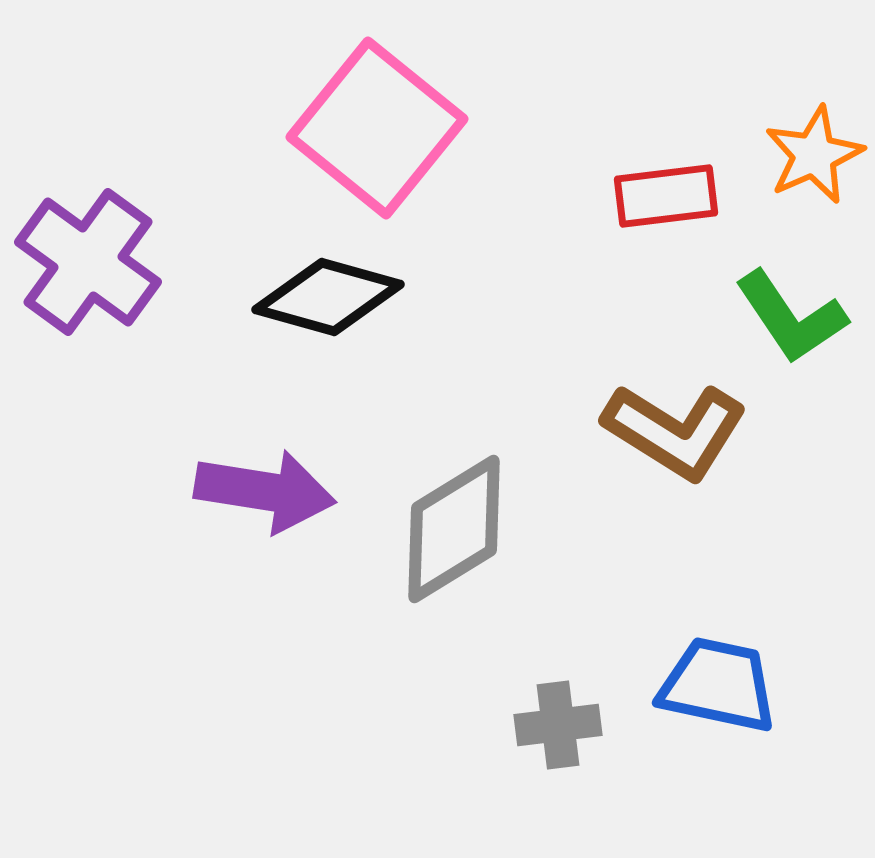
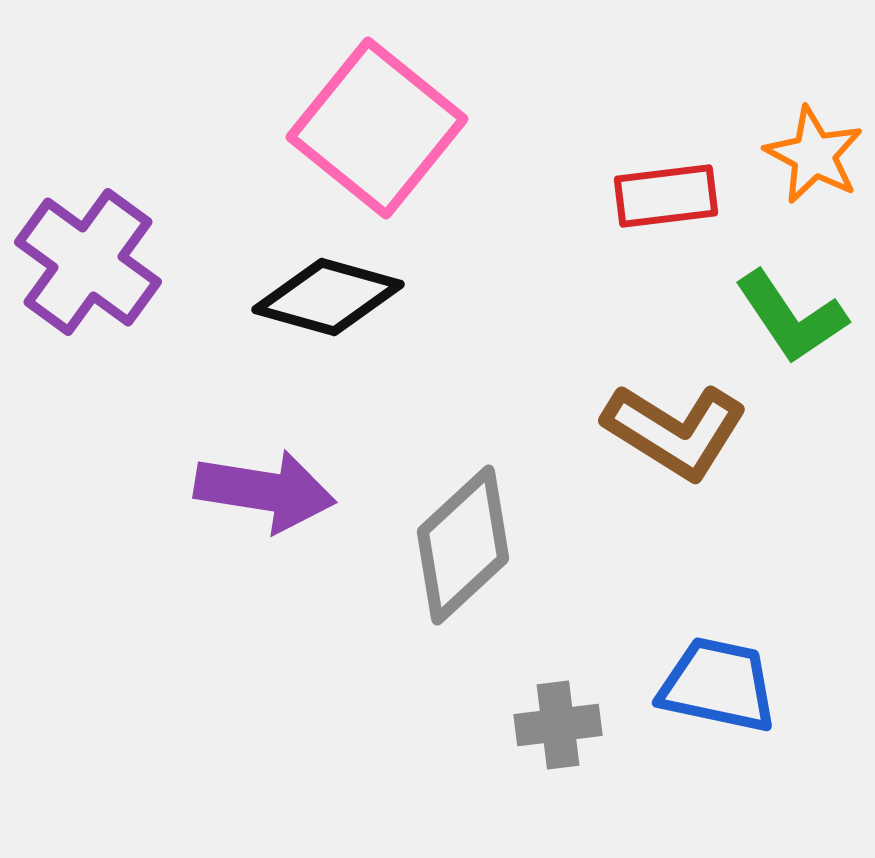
orange star: rotated 20 degrees counterclockwise
gray diamond: moved 9 px right, 16 px down; rotated 11 degrees counterclockwise
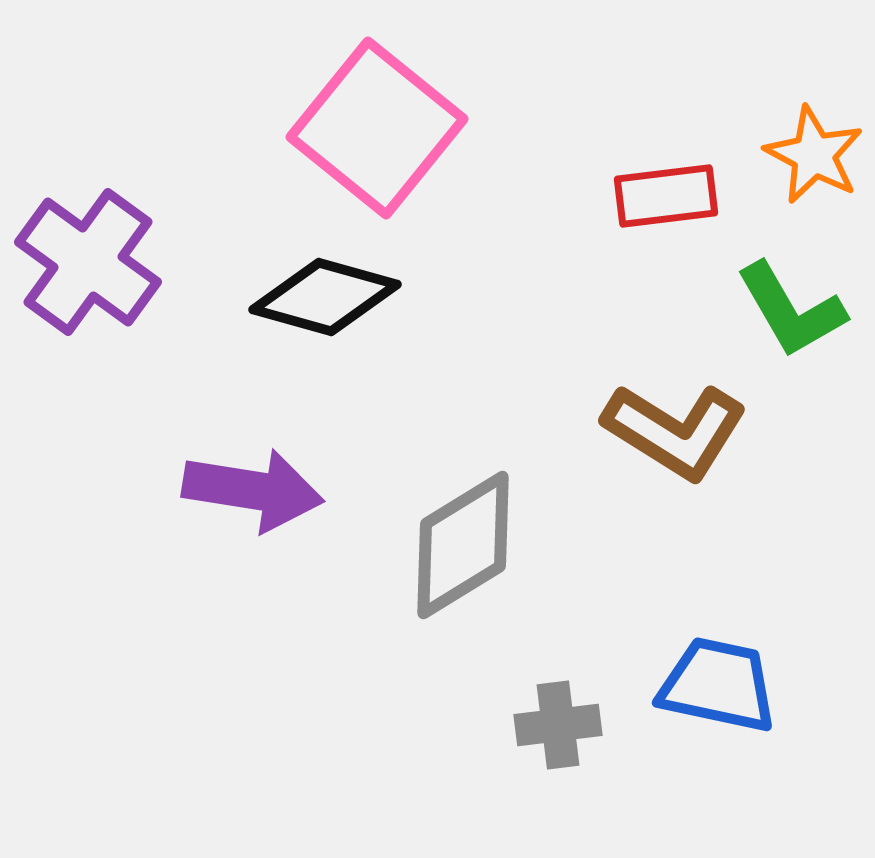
black diamond: moved 3 px left
green L-shape: moved 7 px up; rotated 4 degrees clockwise
purple arrow: moved 12 px left, 1 px up
gray diamond: rotated 11 degrees clockwise
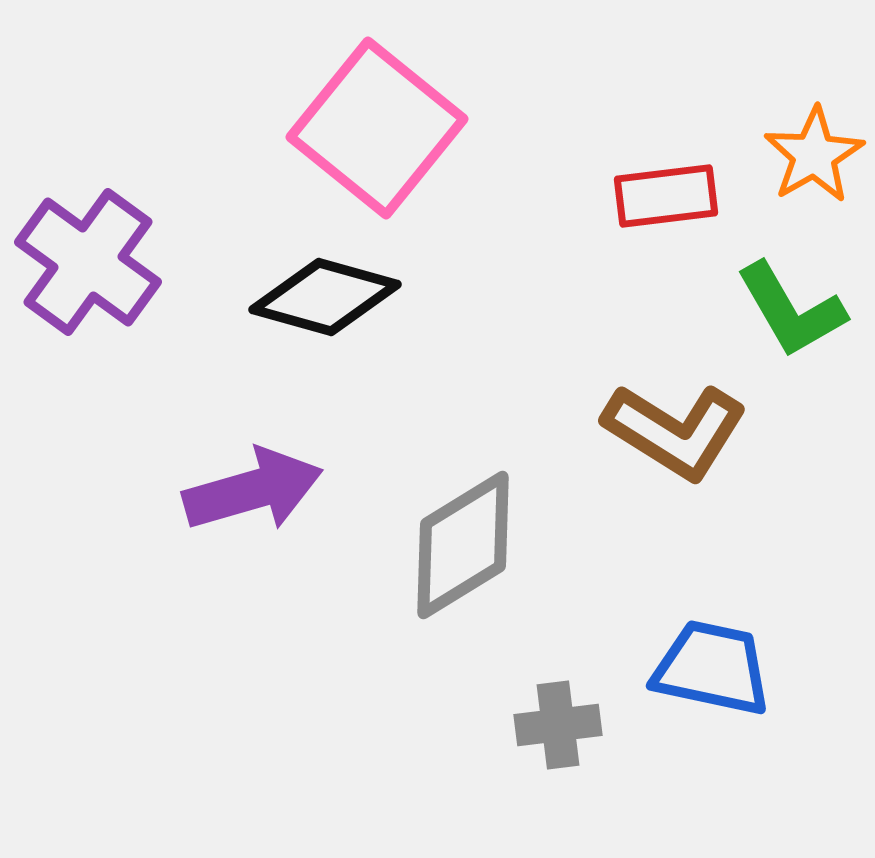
orange star: rotated 14 degrees clockwise
purple arrow: rotated 25 degrees counterclockwise
blue trapezoid: moved 6 px left, 17 px up
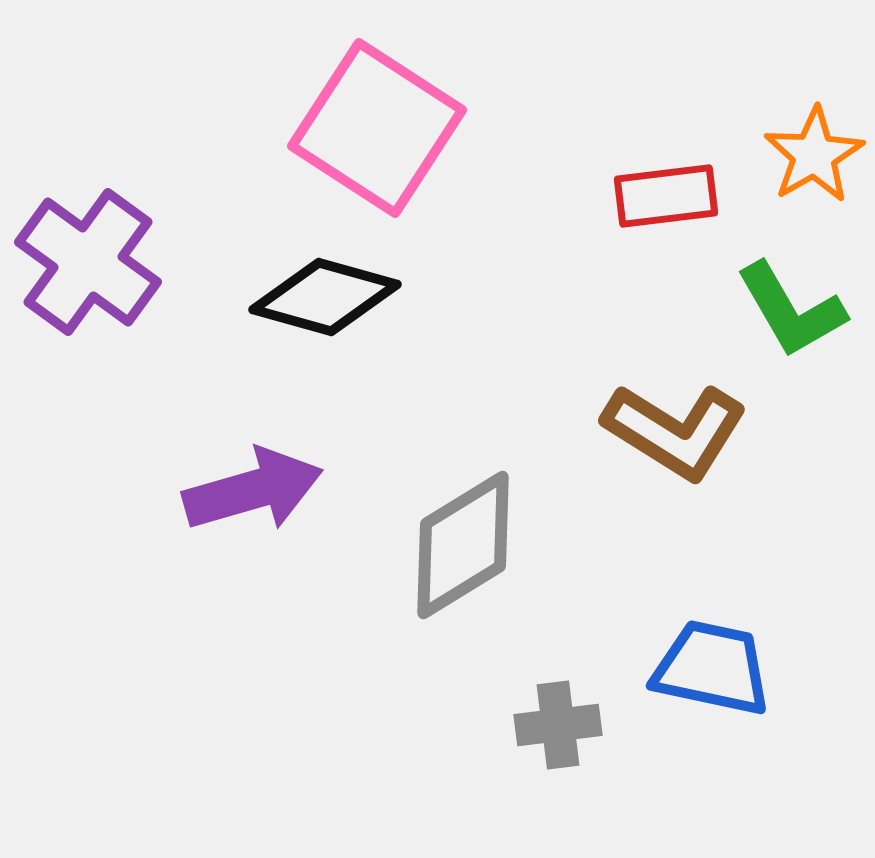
pink square: rotated 6 degrees counterclockwise
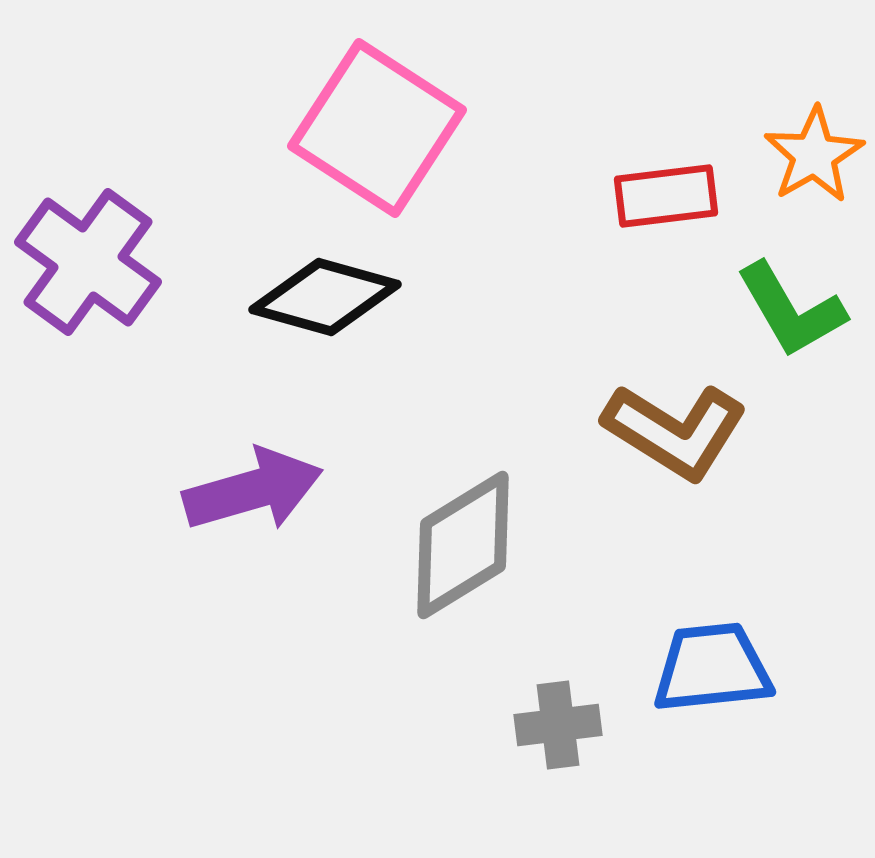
blue trapezoid: rotated 18 degrees counterclockwise
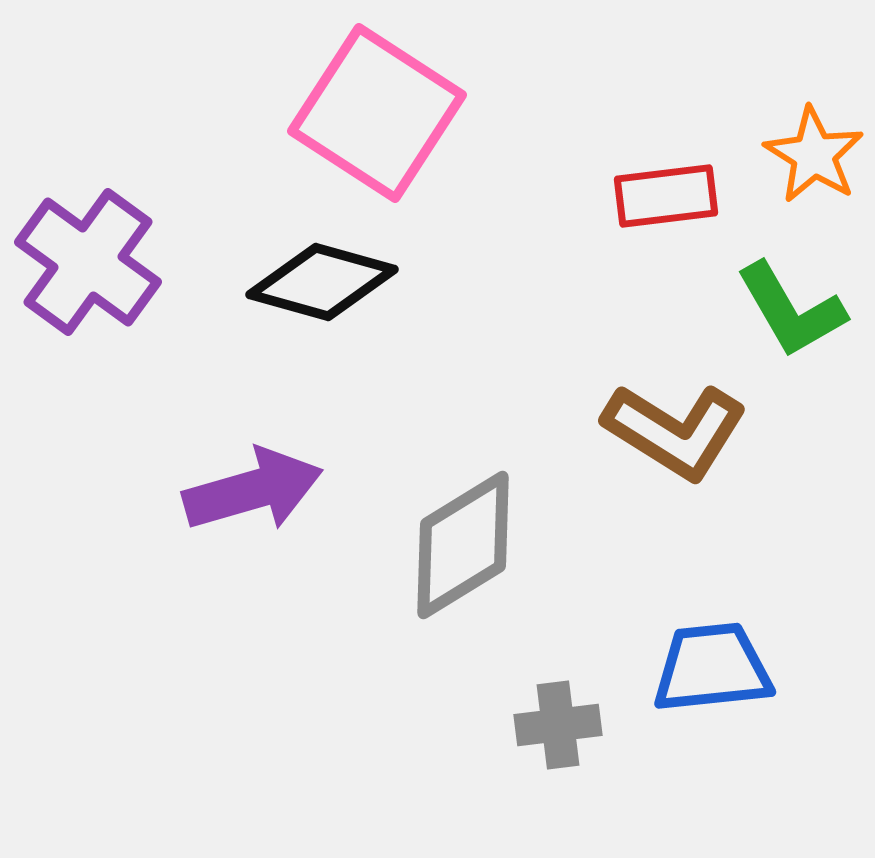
pink square: moved 15 px up
orange star: rotated 10 degrees counterclockwise
black diamond: moved 3 px left, 15 px up
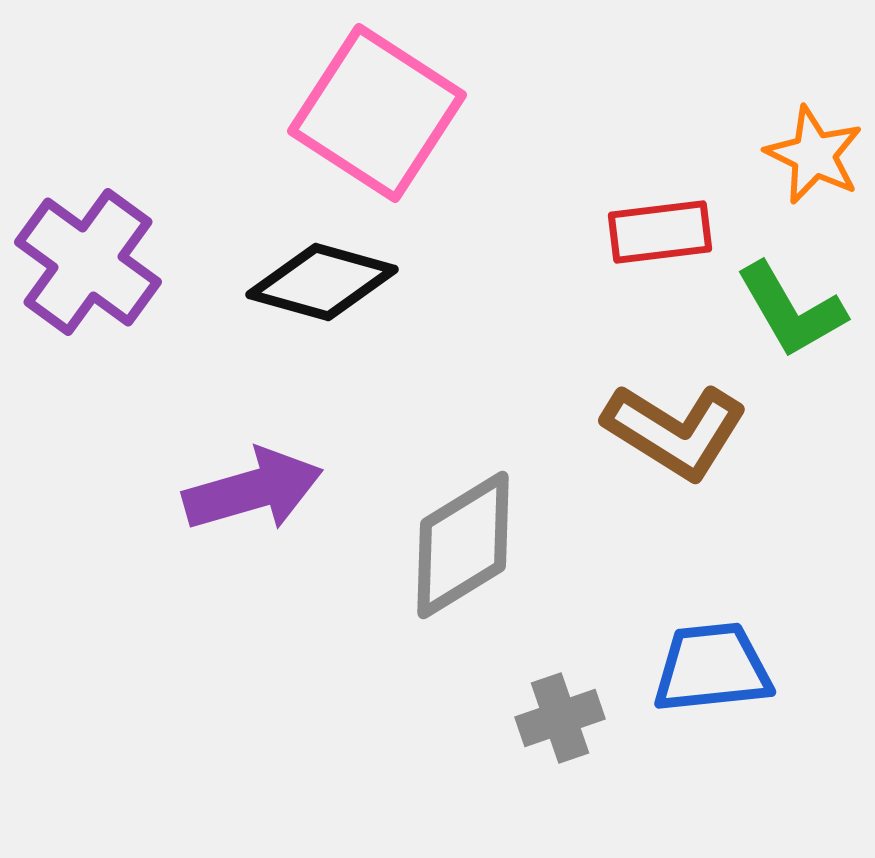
orange star: rotated 6 degrees counterclockwise
red rectangle: moved 6 px left, 36 px down
gray cross: moved 2 px right, 7 px up; rotated 12 degrees counterclockwise
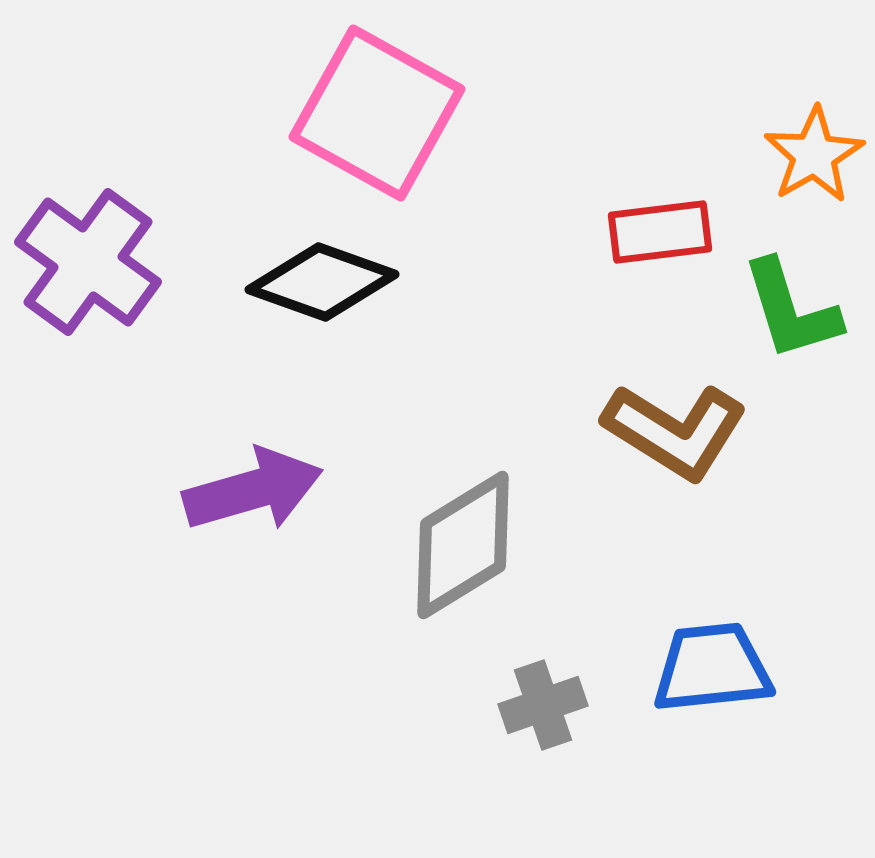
pink square: rotated 4 degrees counterclockwise
orange star: rotated 16 degrees clockwise
black diamond: rotated 4 degrees clockwise
green L-shape: rotated 13 degrees clockwise
gray cross: moved 17 px left, 13 px up
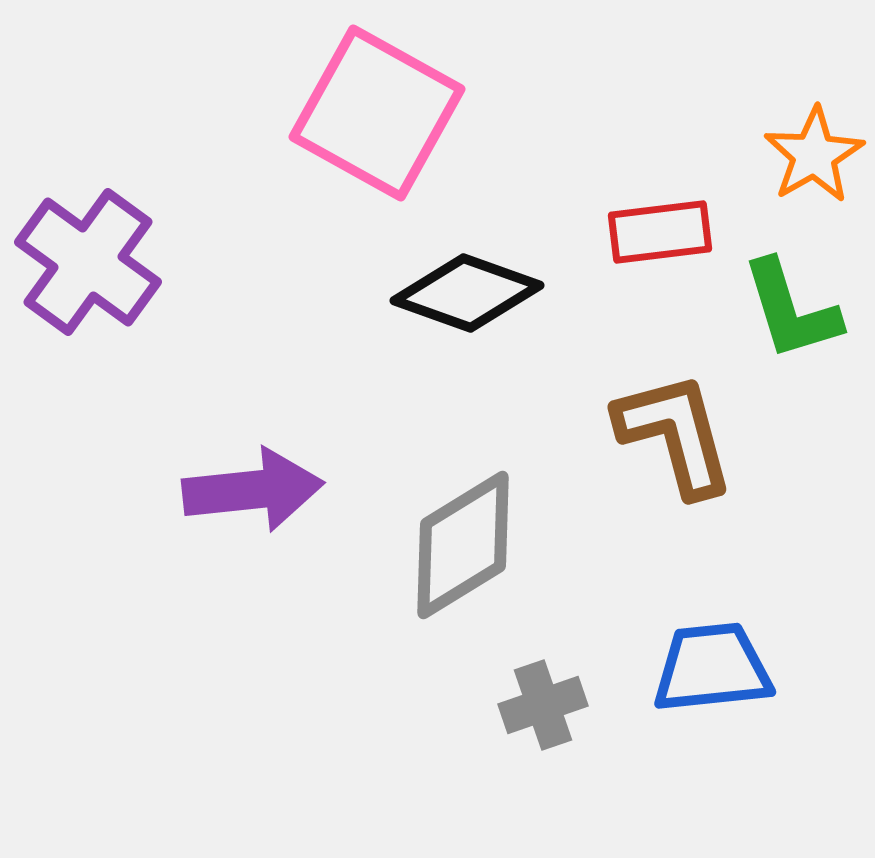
black diamond: moved 145 px right, 11 px down
brown L-shape: moved 3 px down; rotated 137 degrees counterclockwise
purple arrow: rotated 10 degrees clockwise
